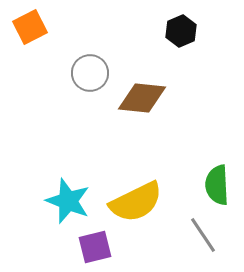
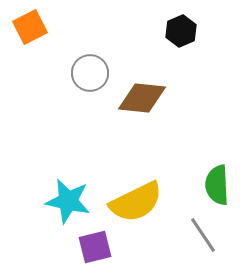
cyan star: rotated 9 degrees counterclockwise
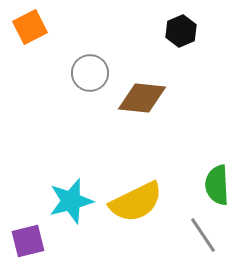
cyan star: moved 3 px right; rotated 27 degrees counterclockwise
purple square: moved 67 px left, 6 px up
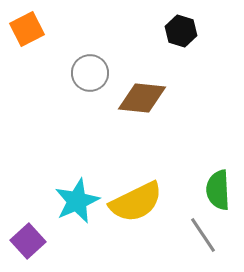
orange square: moved 3 px left, 2 px down
black hexagon: rotated 20 degrees counterclockwise
green semicircle: moved 1 px right, 5 px down
cyan star: moved 6 px right; rotated 9 degrees counterclockwise
purple square: rotated 28 degrees counterclockwise
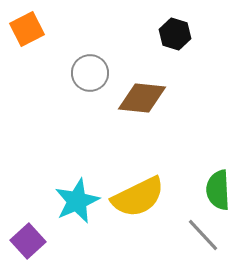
black hexagon: moved 6 px left, 3 px down
yellow semicircle: moved 2 px right, 5 px up
gray line: rotated 9 degrees counterclockwise
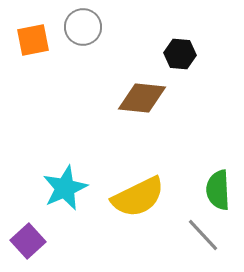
orange square: moved 6 px right, 11 px down; rotated 16 degrees clockwise
black hexagon: moved 5 px right, 20 px down; rotated 12 degrees counterclockwise
gray circle: moved 7 px left, 46 px up
cyan star: moved 12 px left, 13 px up
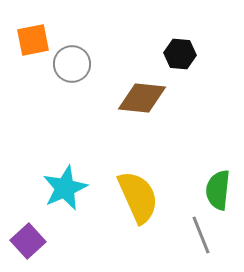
gray circle: moved 11 px left, 37 px down
green semicircle: rotated 9 degrees clockwise
yellow semicircle: rotated 88 degrees counterclockwise
gray line: moved 2 px left; rotated 21 degrees clockwise
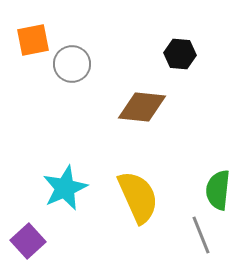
brown diamond: moved 9 px down
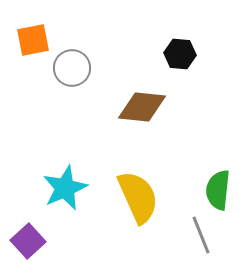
gray circle: moved 4 px down
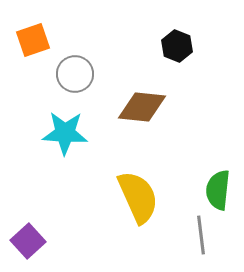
orange square: rotated 8 degrees counterclockwise
black hexagon: moved 3 px left, 8 px up; rotated 16 degrees clockwise
gray circle: moved 3 px right, 6 px down
cyan star: moved 55 px up; rotated 27 degrees clockwise
gray line: rotated 15 degrees clockwise
